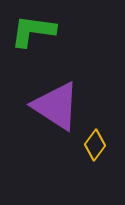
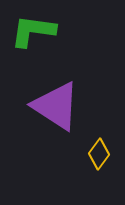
yellow diamond: moved 4 px right, 9 px down
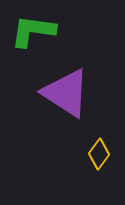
purple triangle: moved 10 px right, 13 px up
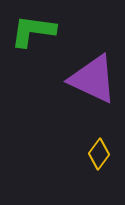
purple triangle: moved 27 px right, 14 px up; rotated 8 degrees counterclockwise
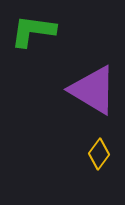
purple triangle: moved 11 px down; rotated 6 degrees clockwise
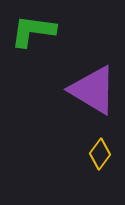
yellow diamond: moved 1 px right
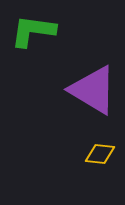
yellow diamond: rotated 60 degrees clockwise
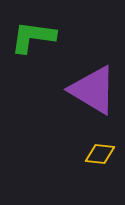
green L-shape: moved 6 px down
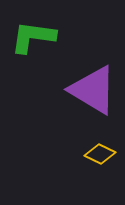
yellow diamond: rotated 20 degrees clockwise
